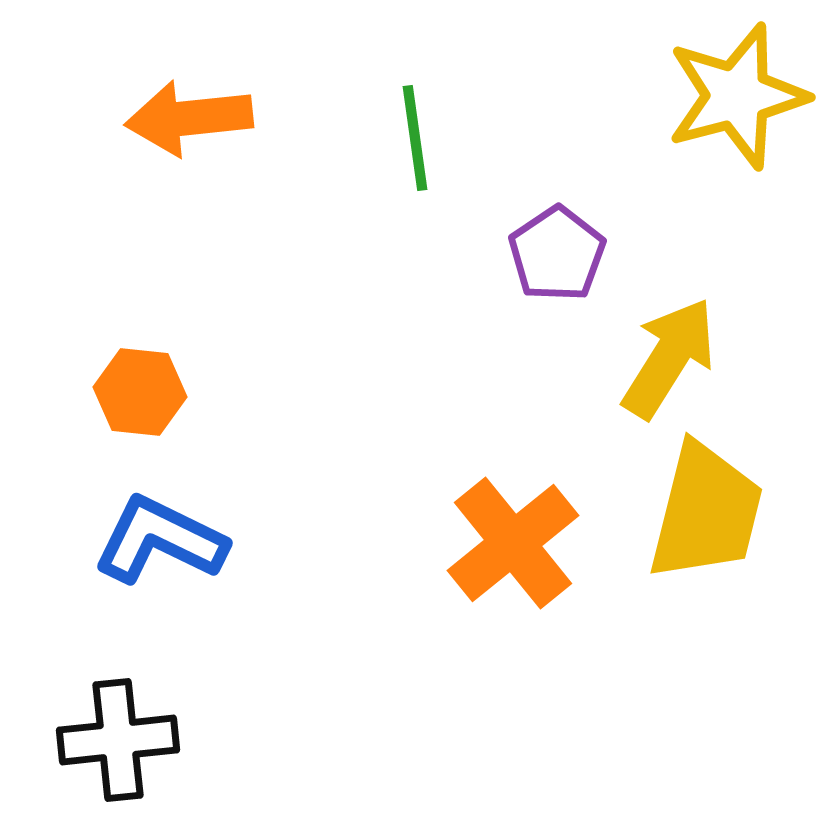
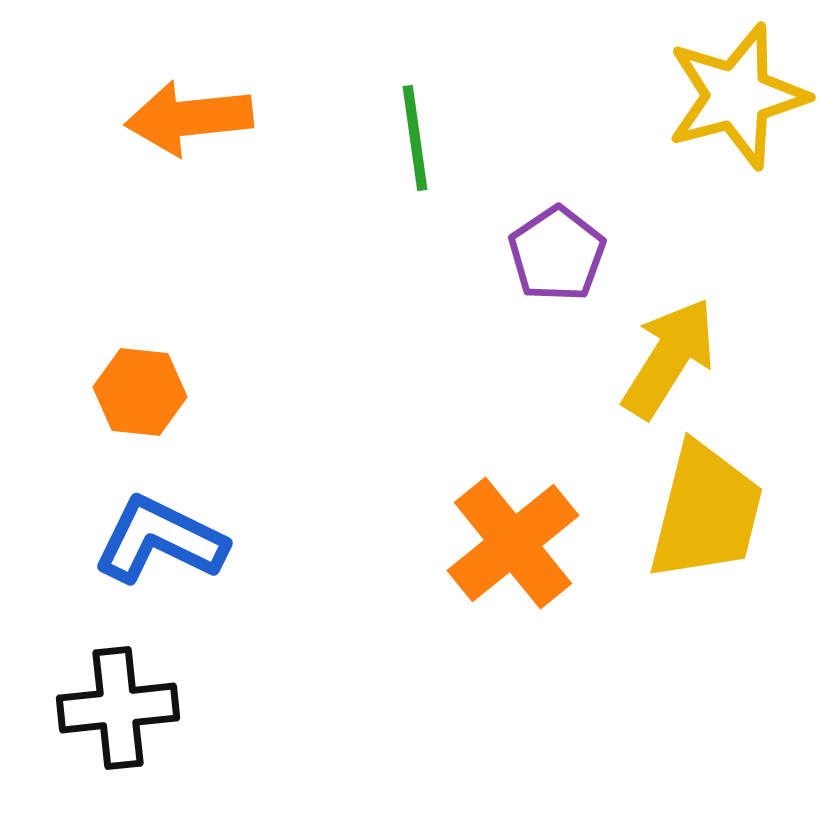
black cross: moved 32 px up
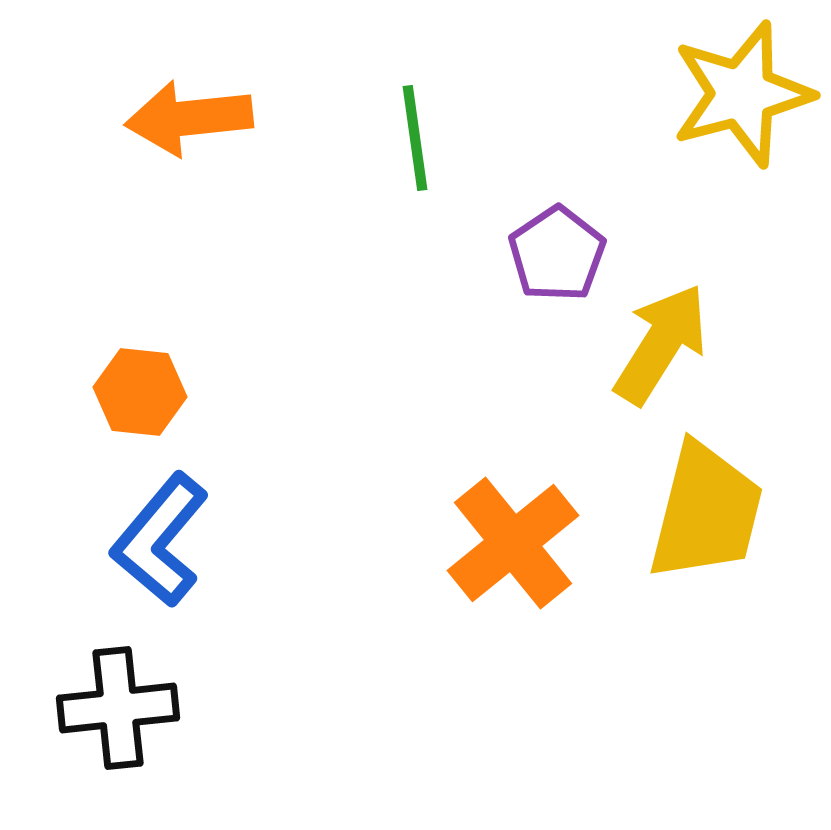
yellow star: moved 5 px right, 2 px up
yellow arrow: moved 8 px left, 14 px up
blue L-shape: rotated 76 degrees counterclockwise
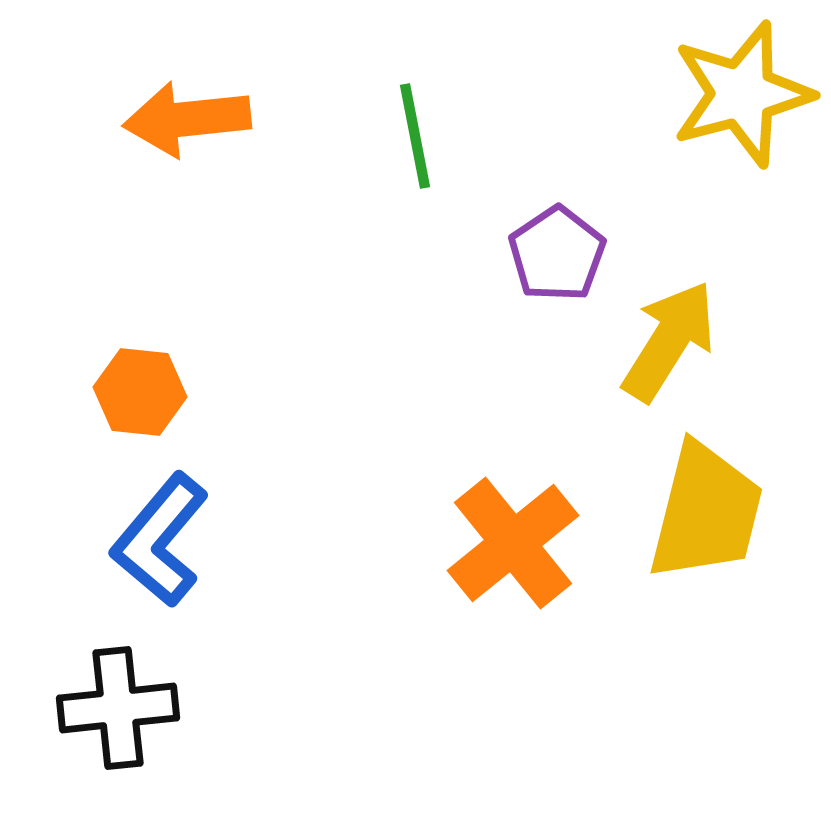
orange arrow: moved 2 px left, 1 px down
green line: moved 2 px up; rotated 3 degrees counterclockwise
yellow arrow: moved 8 px right, 3 px up
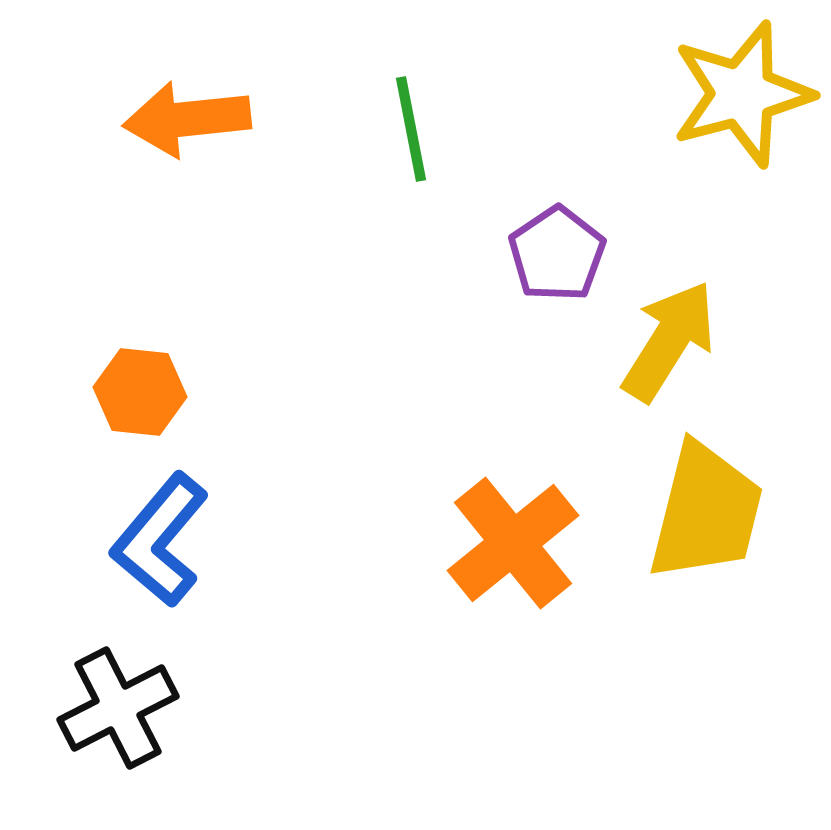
green line: moved 4 px left, 7 px up
black cross: rotated 21 degrees counterclockwise
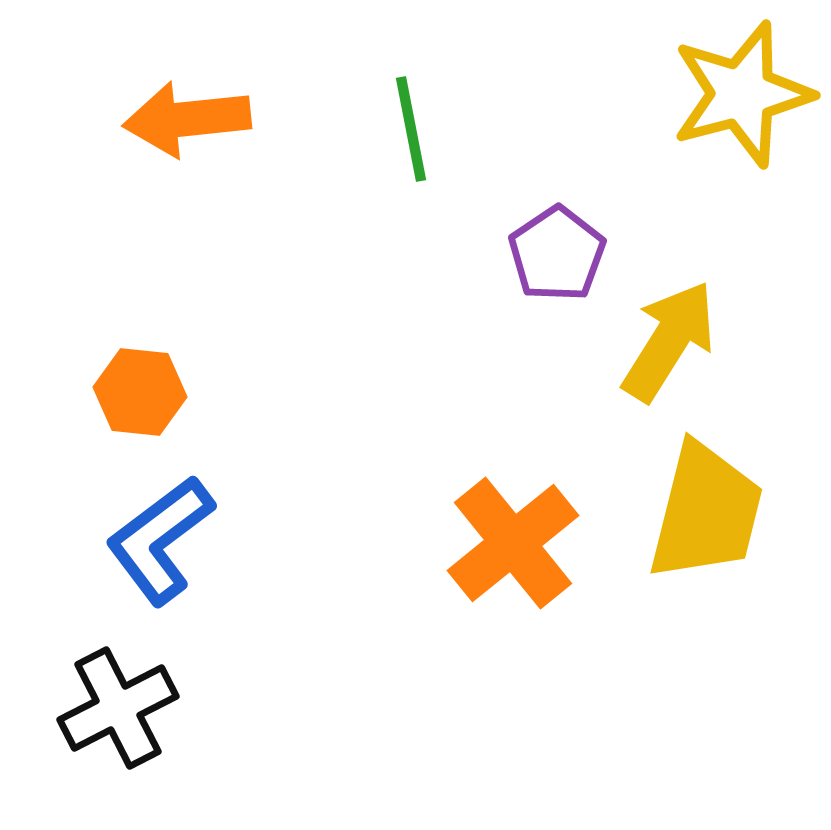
blue L-shape: rotated 13 degrees clockwise
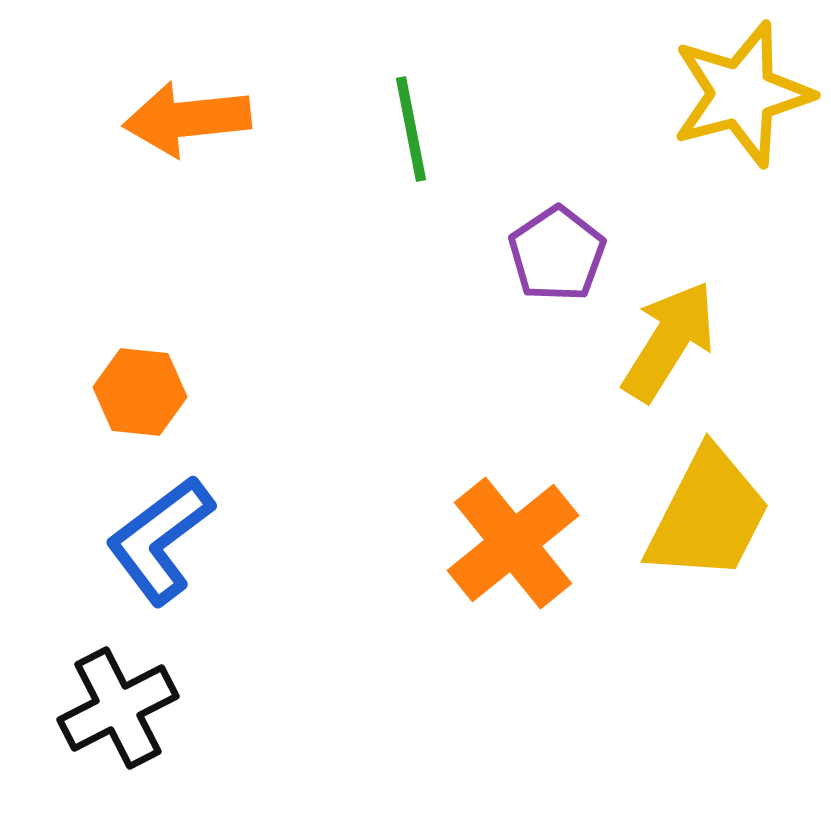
yellow trapezoid: moved 2 px right, 3 px down; rotated 13 degrees clockwise
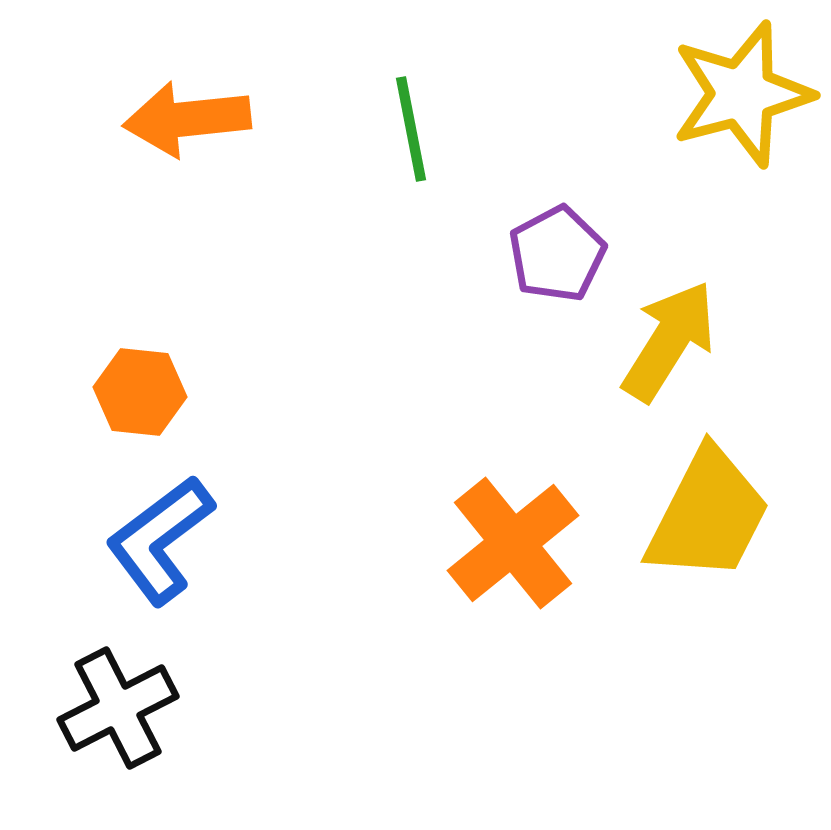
purple pentagon: rotated 6 degrees clockwise
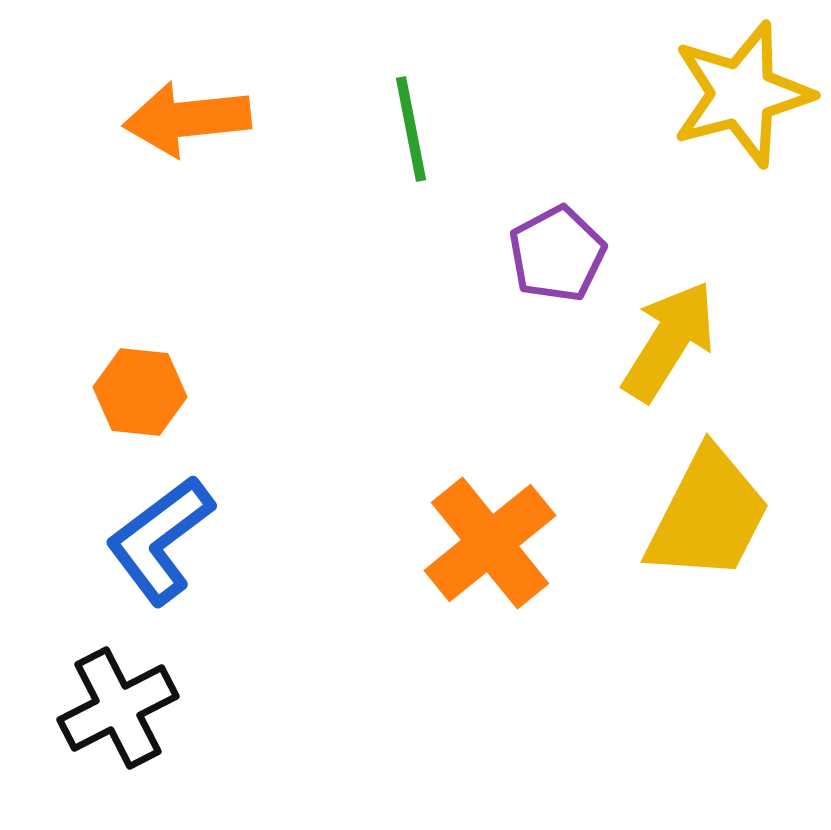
orange cross: moved 23 px left
